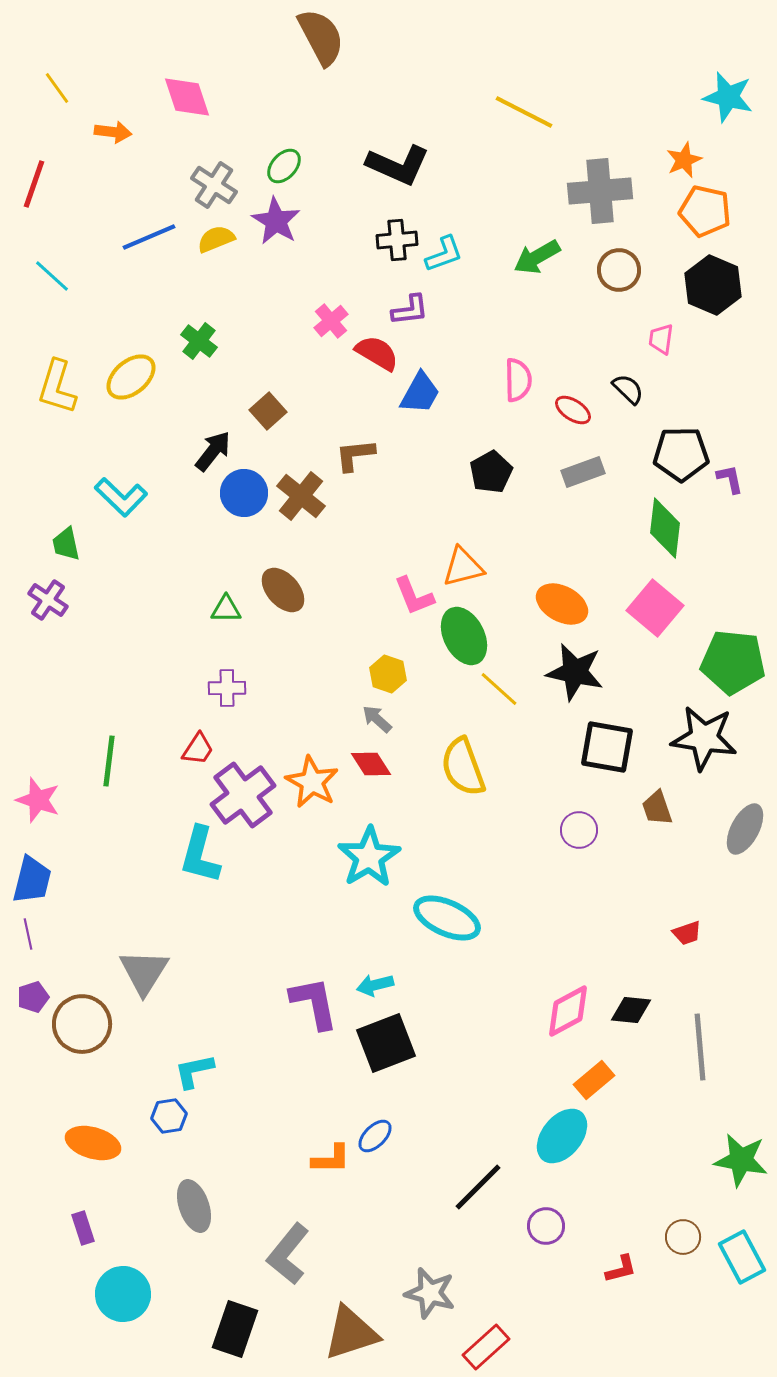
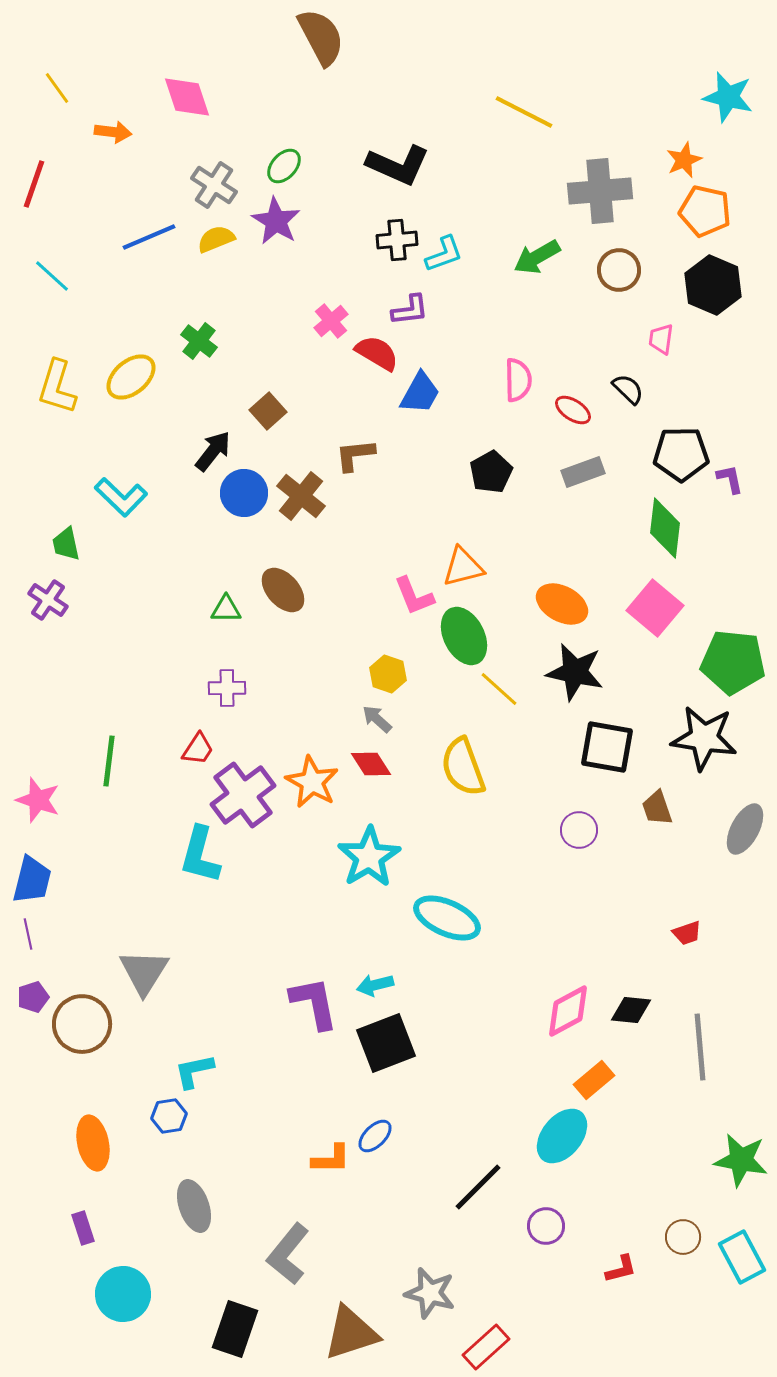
orange ellipse at (93, 1143): rotated 62 degrees clockwise
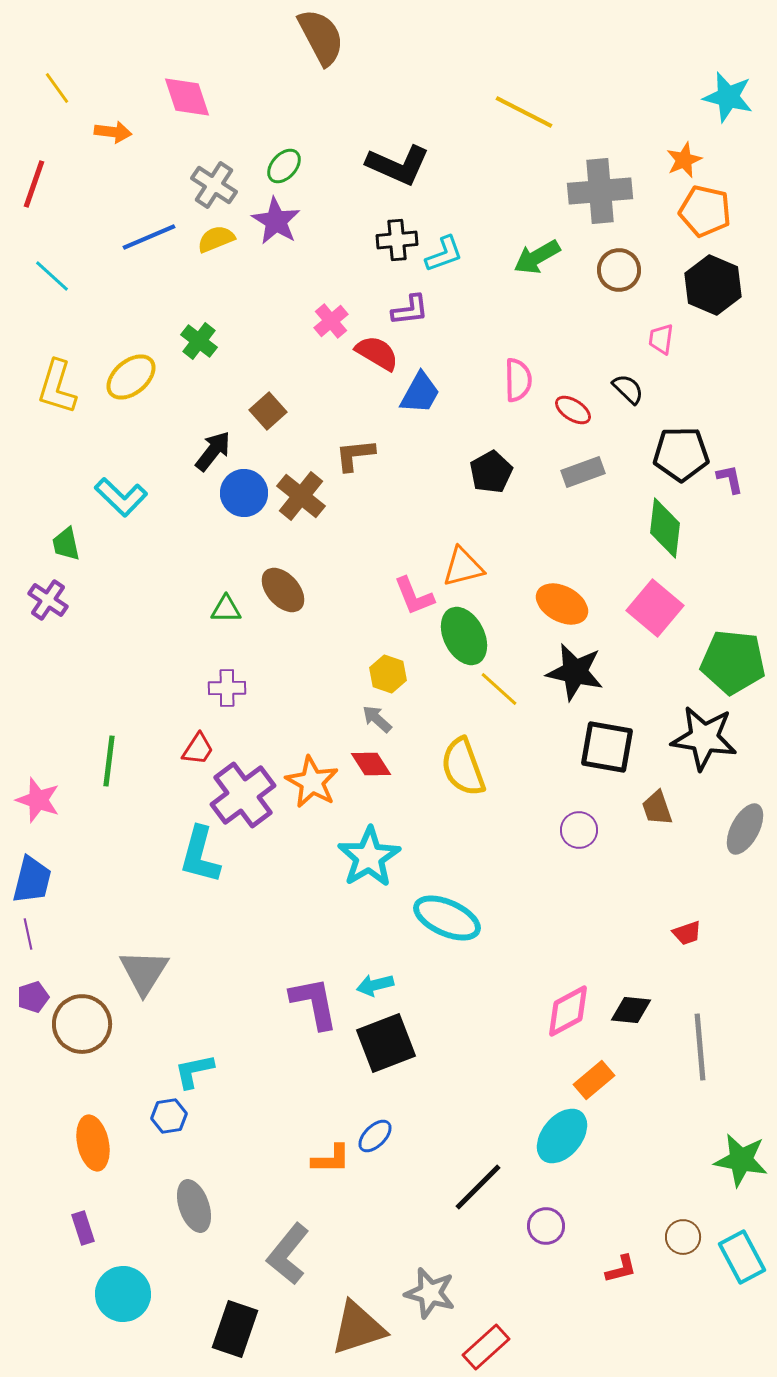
brown triangle at (351, 1333): moved 7 px right, 5 px up
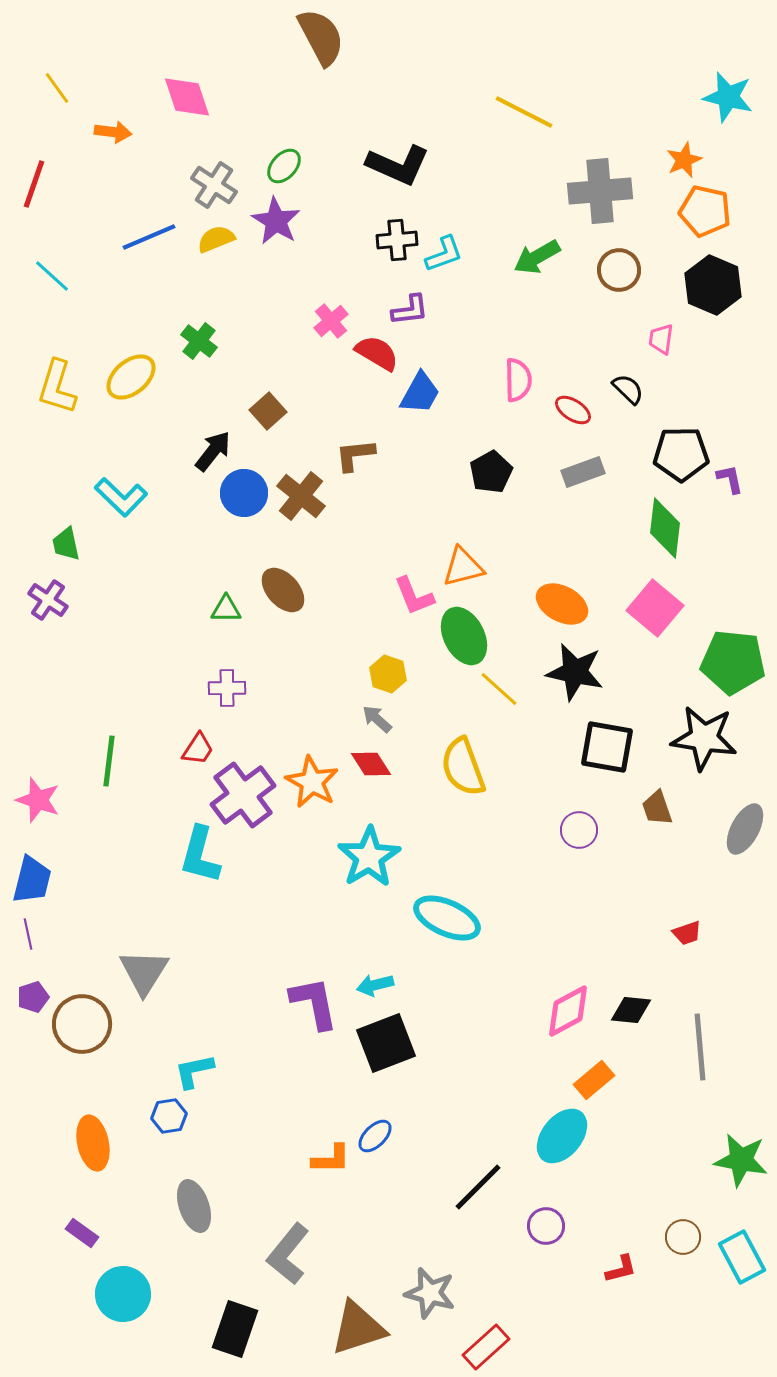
purple rectangle at (83, 1228): moved 1 px left, 5 px down; rotated 36 degrees counterclockwise
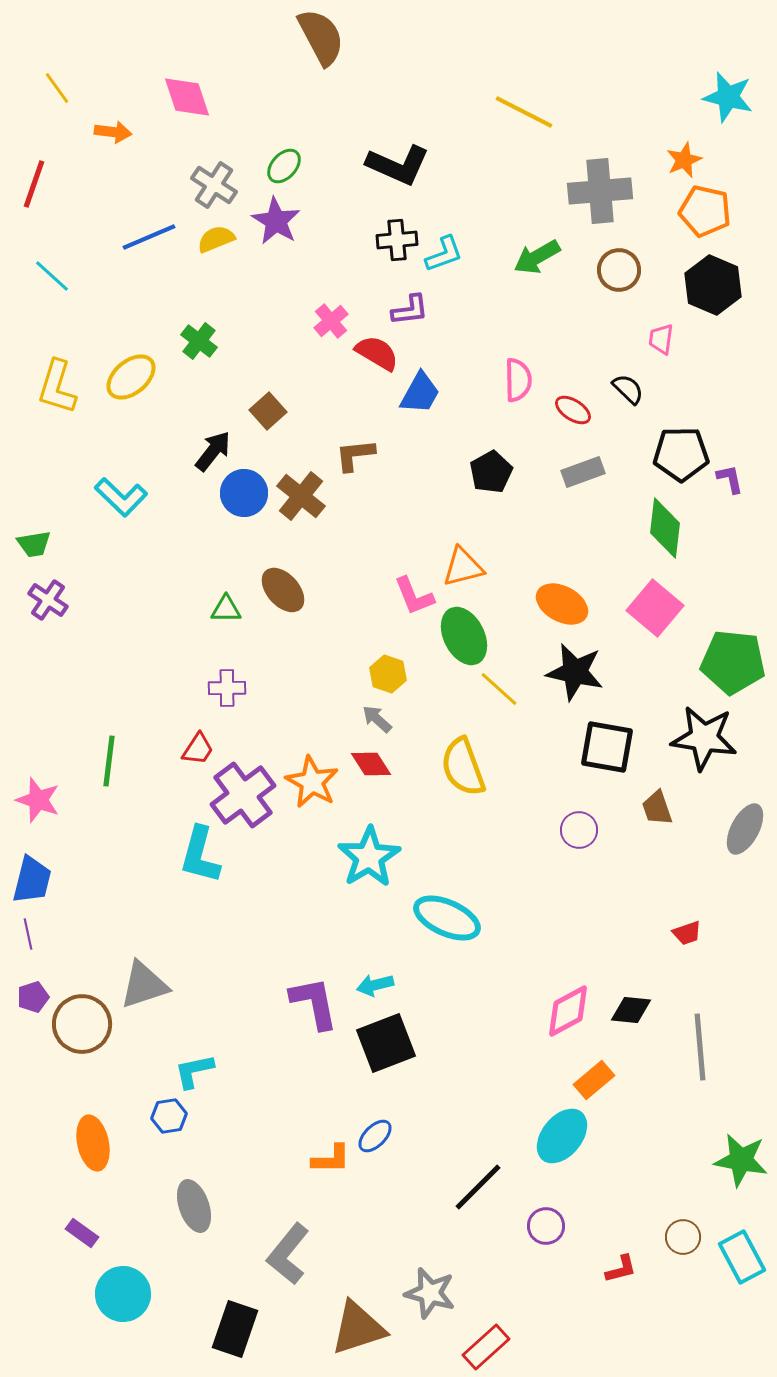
green trapezoid at (66, 544): moved 32 px left; rotated 87 degrees counterclockwise
gray triangle at (144, 972): moved 13 px down; rotated 40 degrees clockwise
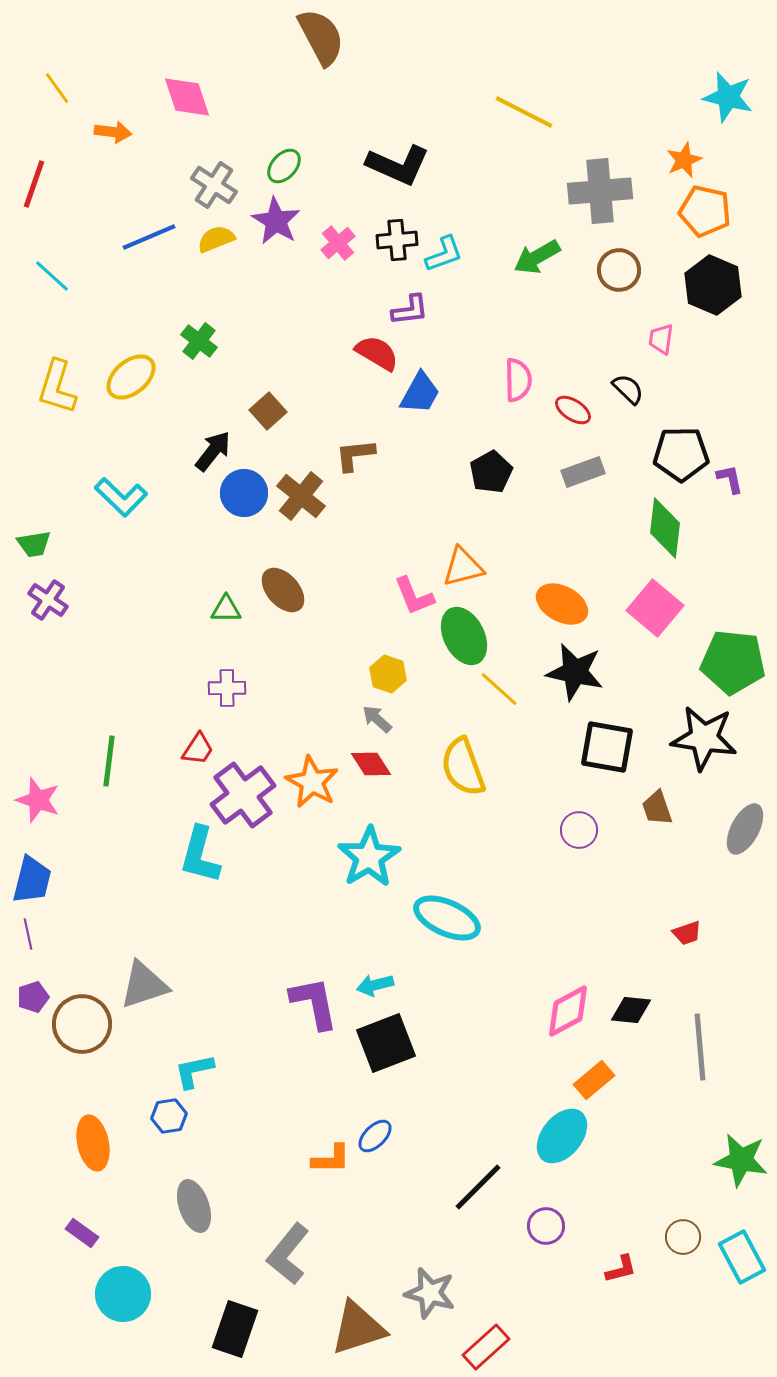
pink cross at (331, 321): moved 7 px right, 78 px up
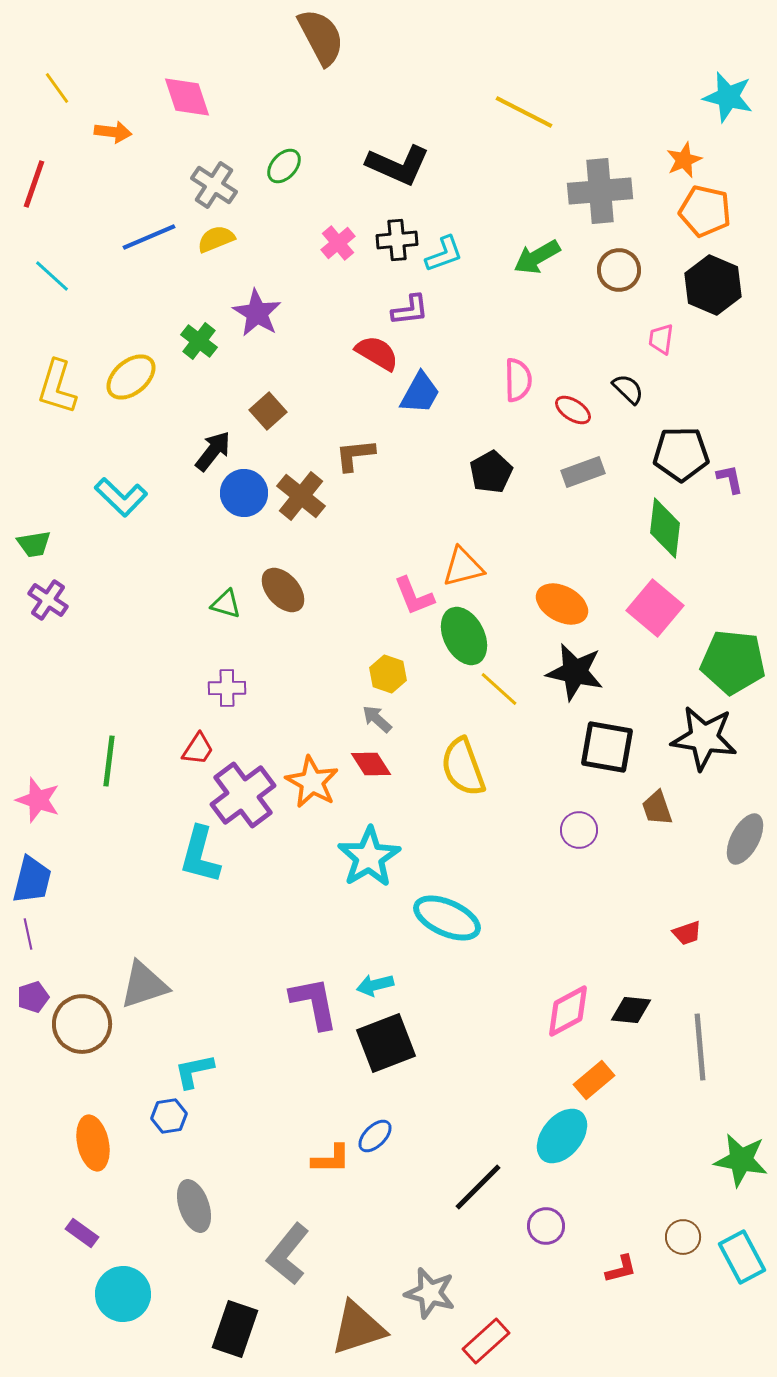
purple star at (276, 221): moved 19 px left, 92 px down
green triangle at (226, 609): moved 5 px up; rotated 16 degrees clockwise
gray ellipse at (745, 829): moved 10 px down
red rectangle at (486, 1347): moved 6 px up
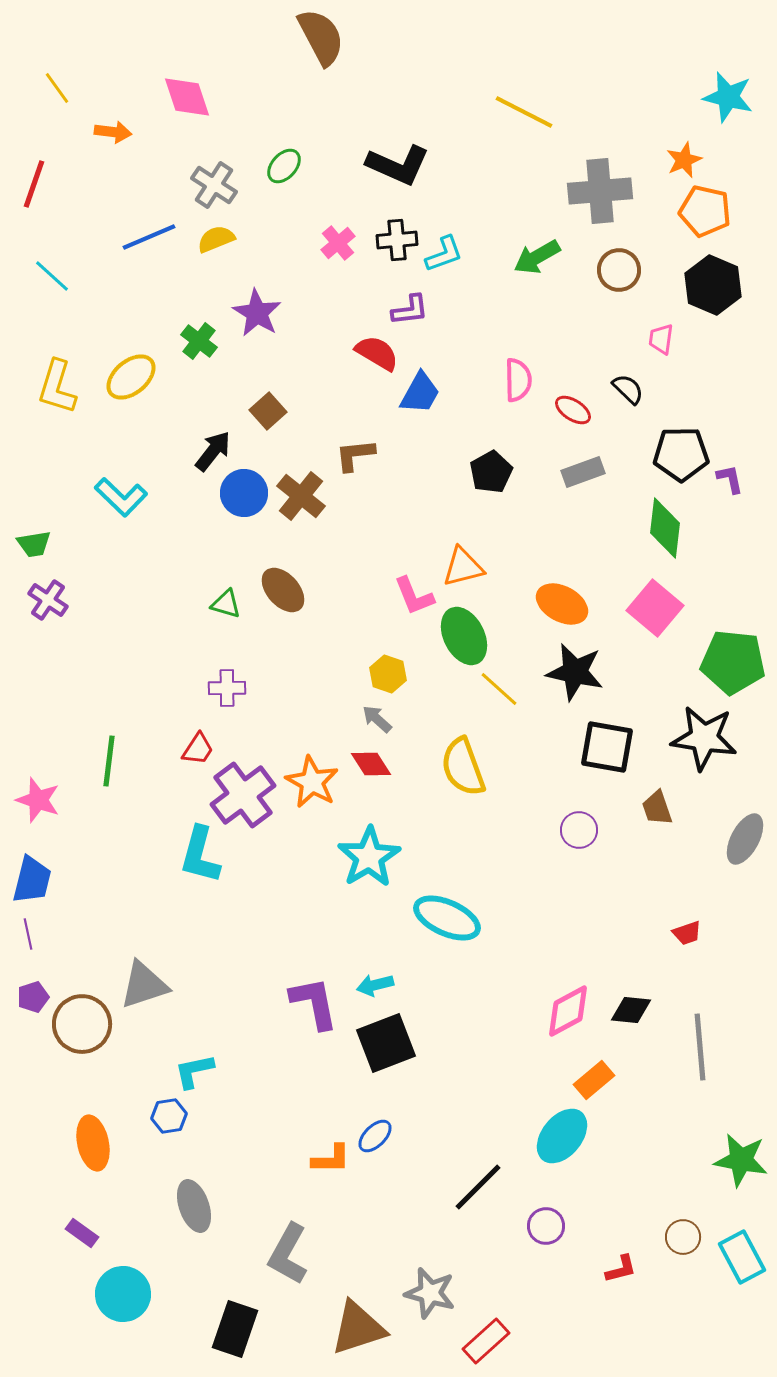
gray L-shape at (288, 1254): rotated 10 degrees counterclockwise
